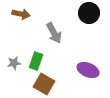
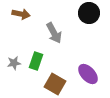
purple ellipse: moved 4 px down; rotated 25 degrees clockwise
brown square: moved 11 px right
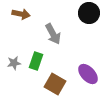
gray arrow: moved 1 px left, 1 px down
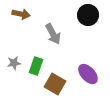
black circle: moved 1 px left, 2 px down
green rectangle: moved 5 px down
